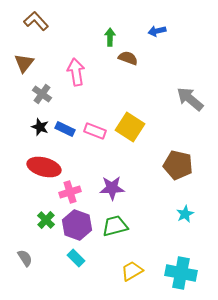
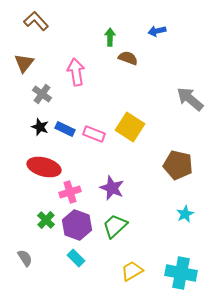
pink rectangle: moved 1 px left, 3 px down
purple star: rotated 25 degrees clockwise
green trapezoid: rotated 28 degrees counterclockwise
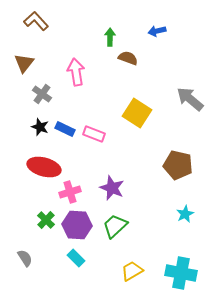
yellow square: moved 7 px right, 14 px up
purple hexagon: rotated 16 degrees counterclockwise
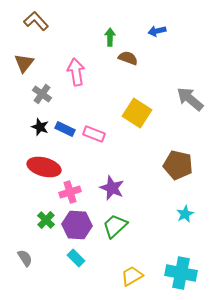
yellow trapezoid: moved 5 px down
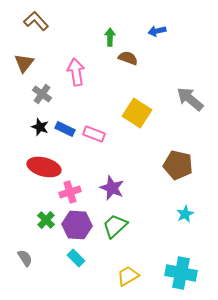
yellow trapezoid: moved 4 px left
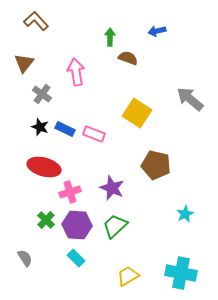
brown pentagon: moved 22 px left
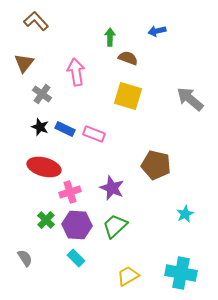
yellow square: moved 9 px left, 17 px up; rotated 16 degrees counterclockwise
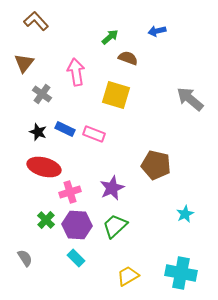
green arrow: rotated 48 degrees clockwise
yellow square: moved 12 px left, 1 px up
black star: moved 2 px left, 5 px down
purple star: rotated 25 degrees clockwise
